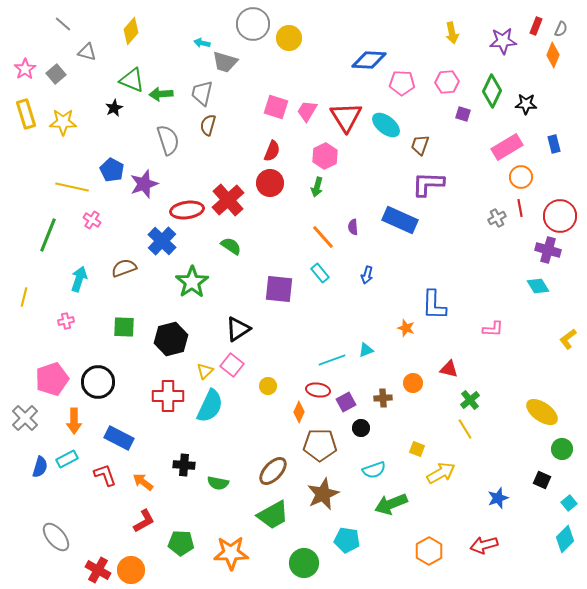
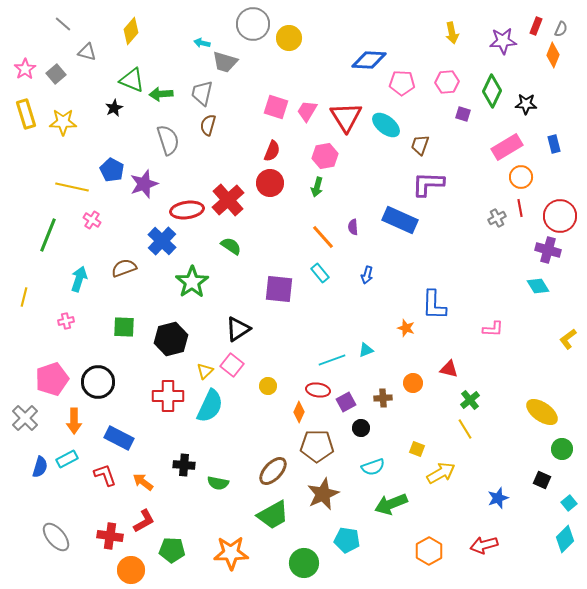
pink hexagon at (325, 156): rotated 15 degrees clockwise
brown pentagon at (320, 445): moved 3 px left, 1 px down
cyan semicircle at (374, 470): moved 1 px left, 3 px up
green pentagon at (181, 543): moved 9 px left, 7 px down
red cross at (98, 570): moved 12 px right, 34 px up; rotated 20 degrees counterclockwise
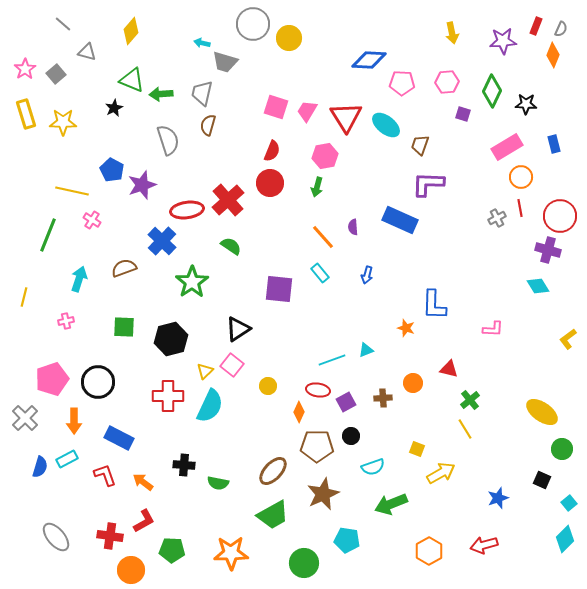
purple star at (144, 184): moved 2 px left, 1 px down
yellow line at (72, 187): moved 4 px down
black circle at (361, 428): moved 10 px left, 8 px down
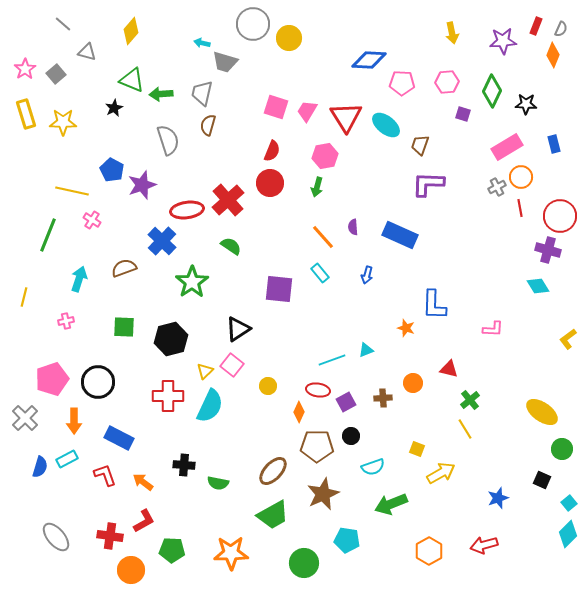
gray cross at (497, 218): moved 31 px up
blue rectangle at (400, 220): moved 15 px down
cyan diamond at (565, 539): moved 3 px right, 5 px up
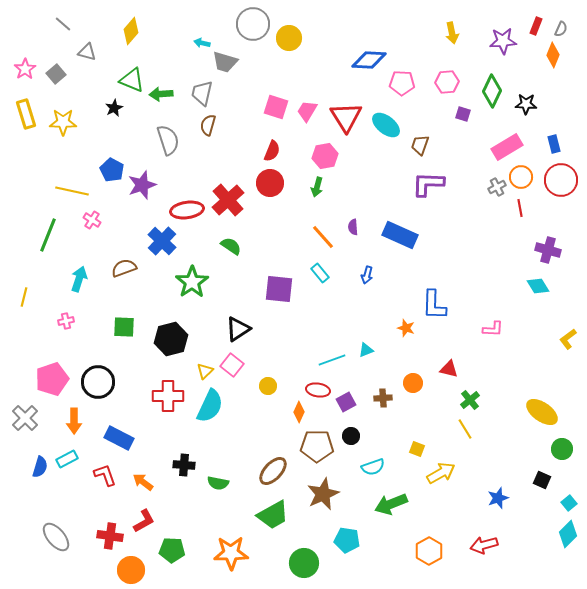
red circle at (560, 216): moved 1 px right, 36 px up
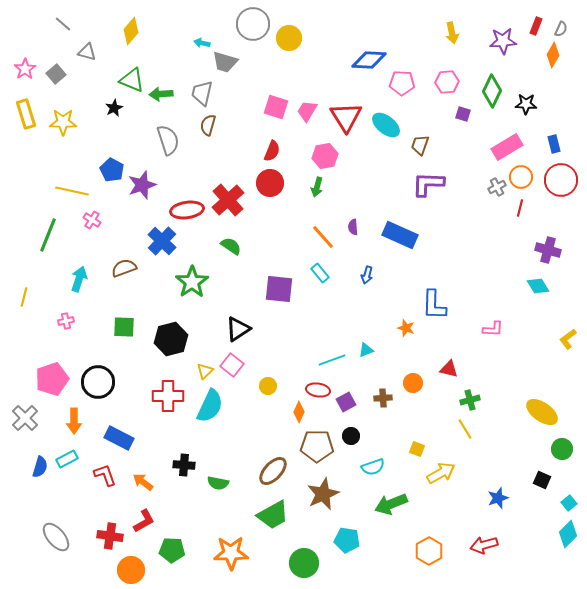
orange diamond at (553, 55): rotated 10 degrees clockwise
red line at (520, 208): rotated 24 degrees clockwise
green cross at (470, 400): rotated 24 degrees clockwise
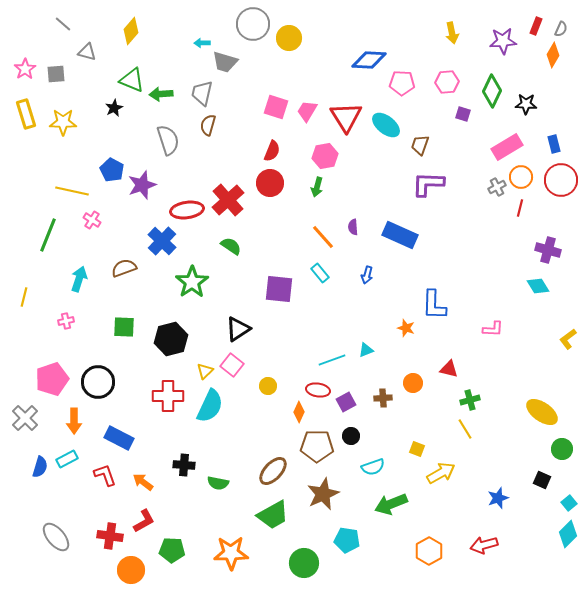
cyan arrow at (202, 43): rotated 14 degrees counterclockwise
gray square at (56, 74): rotated 36 degrees clockwise
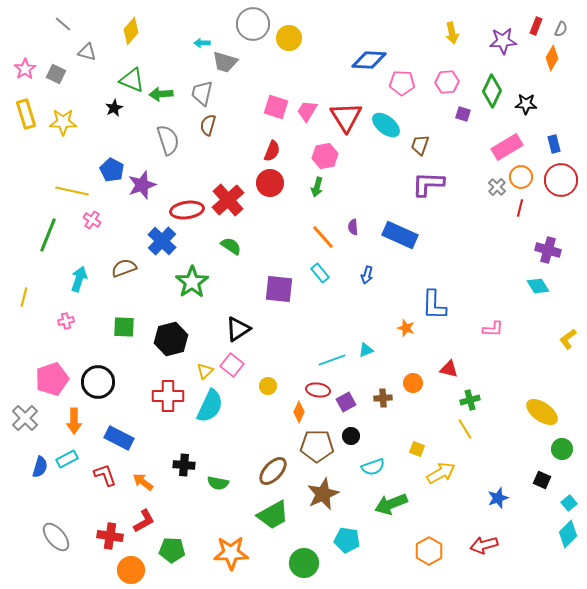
orange diamond at (553, 55): moved 1 px left, 3 px down
gray square at (56, 74): rotated 30 degrees clockwise
gray cross at (497, 187): rotated 18 degrees counterclockwise
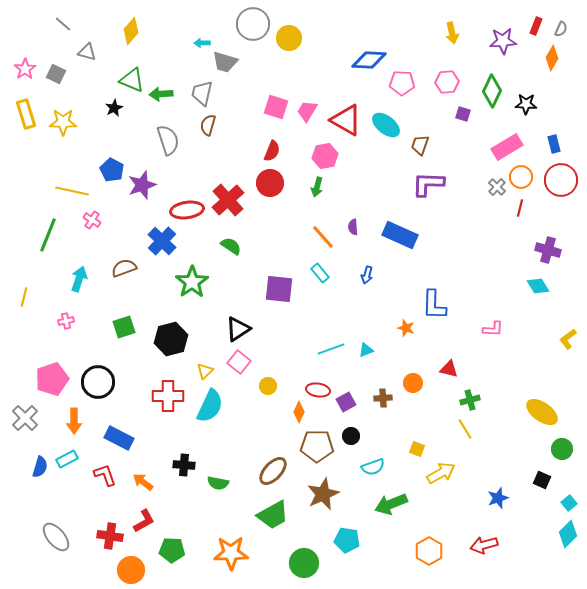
red triangle at (346, 117): moved 3 px down; rotated 28 degrees counterclockwise
green square at (124, 327): rotated 20 degrees counterclockwise
cyan line at (332, 360): moved 1 px left, 11 px up
pink square at (232, 365): moved 7 px right, 3 px up
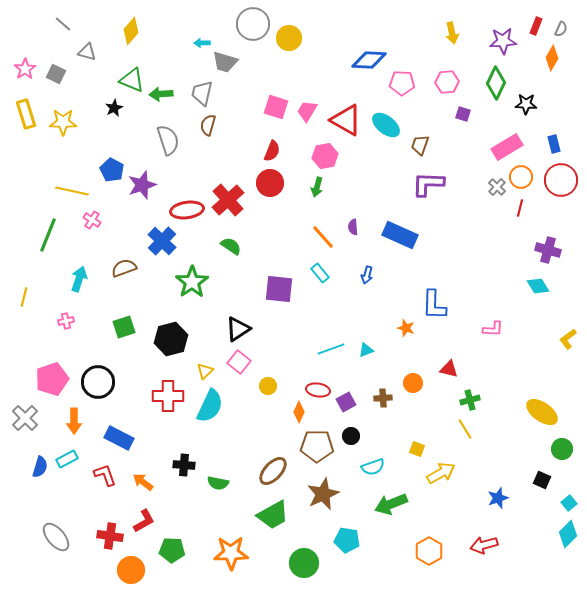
green diamond at (492, 91): moved 4 px right, 8 px up
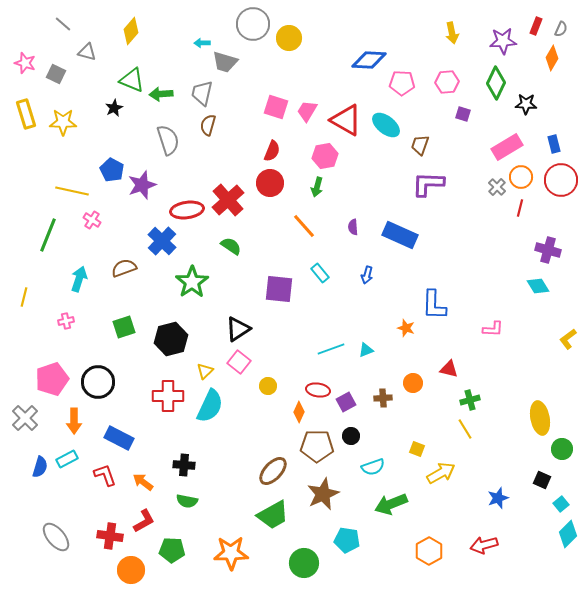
pink star at (25, 69): moved 6 px up; rotated 20 degrees counterclockwise
orange line at (323, 237): moved 19 px left, 11 px up
yellow ellipse at (542, 412): moved 2 px left, 6 px down; rotated 44 degrees clockwise
green semicircle at (218, 483): moved 31 px left, 18 px down
cyan square at (569, 503): moved 8 px left, 1 px down
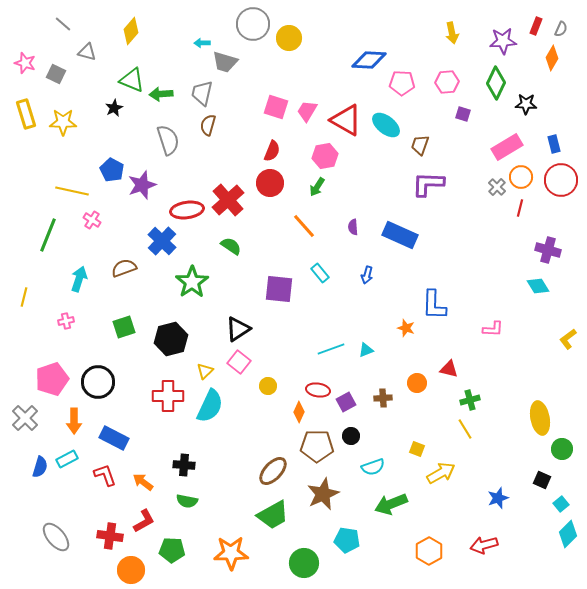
green arrow at (317, 187): rotated 18 degrees clockwise
orange circle at (413, 383): moved 4 px right
blue rectangle at (119, 438): moved 5 px left
